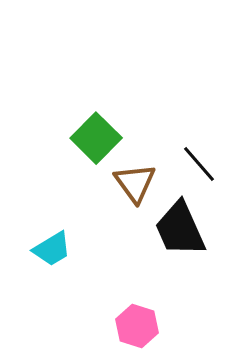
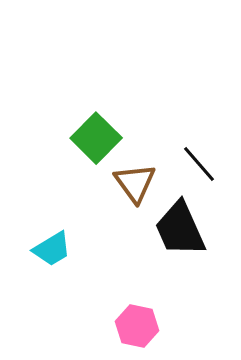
pink hexagon: rotated 6 degrees counterclockwise
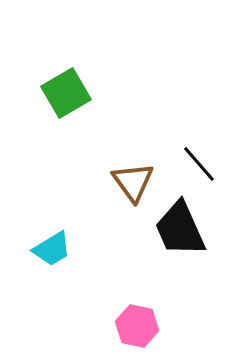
green square: moved 30 px left, 45 px up; rotated 15 degrees clockwise
brown triangle: moved 2 px left, 1 px up
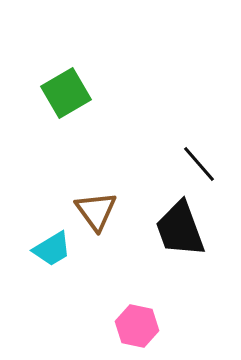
brown triangle: moved 37 px left, 29 px down
black trapezoid: rotated 4 degrees clockwise
